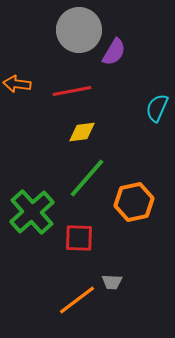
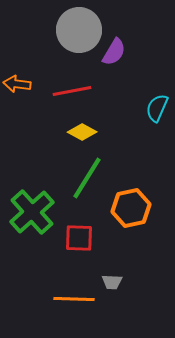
yellow diamond: rotated 36 degrees clockwise
green line: rotated 9 degrees counterclockwise
orange hexagon: moved 3 px left, 6 px down
orange line: moved 3 px left, 1 px up; rotated 39 degrees clockwise
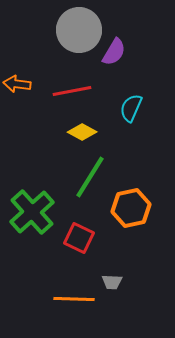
cyan semicircle: moved 26 px left
green line: moved 3 px right, 1 px up
red square: rotated 24 degrees clockwise
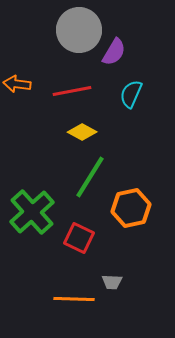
cyan semicircle: moved 14 px up
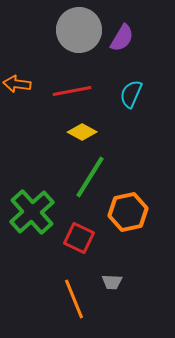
purple semicircle: moved 8 px right, 14 px up
orange hexagon: moved 3 px left, 4 px down
orange line: rotated 66 degrees clockwise
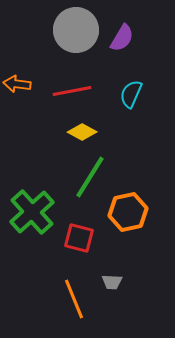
gray circle: moved 3 px left
red square: rotated 12 degrees counterclockwise
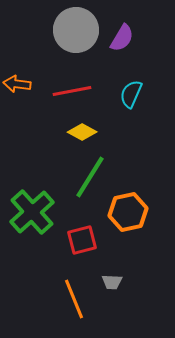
red square: moved 3 px right, 2 px down; rotated 28 degrees counterclockwise
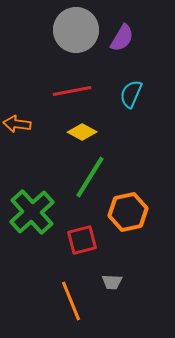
orange arrow: moved 40 px down
orange line: moved 3 px left, 2 px down
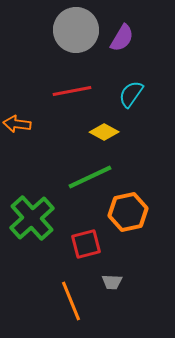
cyan semicircle: rotated 12 degrees clockwise
yellow diamond: moved 22 px right
green line: rotated 33 degrees clockwise
green cross: moved 6 px down
red square: moved 4 px right, 4 px down
